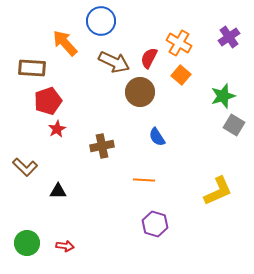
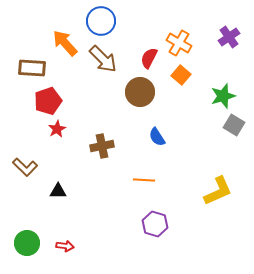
brown arrow: moved 11 px left, 3 px up; rotated 20 degrees clockwise
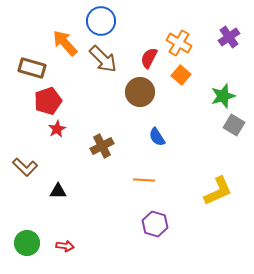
brown rectangle: rotated 12 degrees clockwise
brown cross: rotated 15 degrees counterclockwise
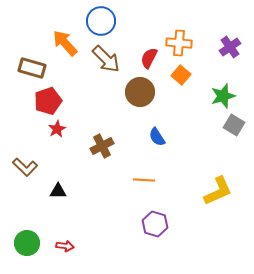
purple cross: moved 1 px right, 10 px down
orange cross: rotated 25 degrees counterclockwise
brown arrow: moved 3 px right
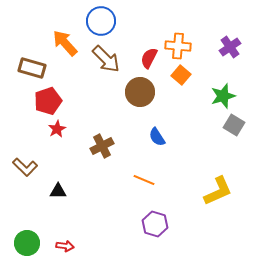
orange cross: moved 1 px left, 3 px down
orange line: rotated 20 degrees clockwise
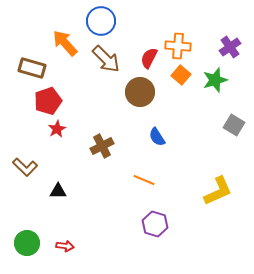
green star: moved 8 px left, 16 px up
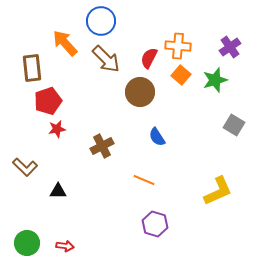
brown rectangle: rotated 68 degrees clockwise
red star: rotated 18 degrees clockwise
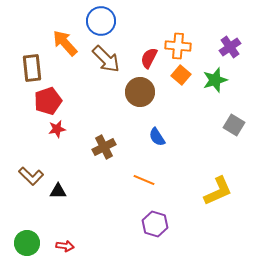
brown cross: moved 2 px right, 1 px down
brown L-shape: moved 6 px right, 9 px down
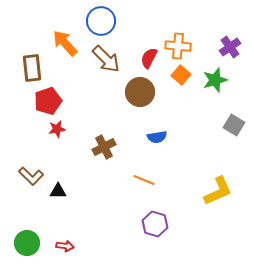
blue semicircle: rotated 66 degrees counterclockwise
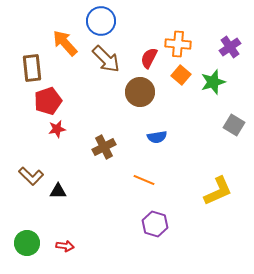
orange cross: moved 2 px up
green star: moved 2 px left, 2 px down
